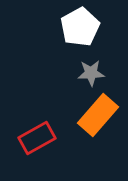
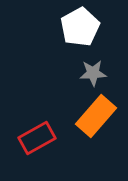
gray star: moved 2 px right
orange rectangle: moved 2 px left, 1 px down
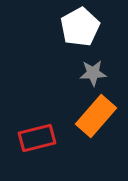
red rectangle: rotated 15 degrees clockwise
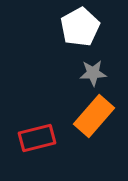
orange rectangle: moved 2 px left
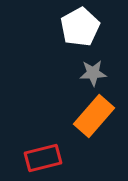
red rectangle: moved 6 px right, 20 px down
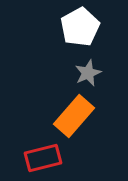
gray star: moved 5 px left; rotated 20 degrees counterclockwise
orange rectangle: moved 20 px left
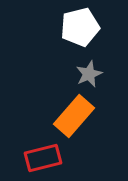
white pentagon: rotated 15 degrees clockwise
gray star: moved 1 px right, 1 px down
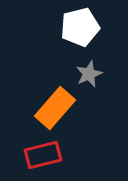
orange rectangle: moved 19 px left, 8 px up
red rectangle: moved 3 px up
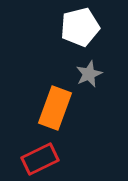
orange rectangle: rotated 21 degrees counterclockwise
red rectangle: moved 3 px left, 4 px down; rotated 12 degrees counterclockwise
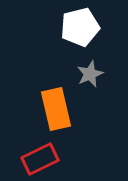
gray star: moved 1 px right
orange rectangle: moved 1 px right, 1 px down; rotated 33 degrees counterclockwise
